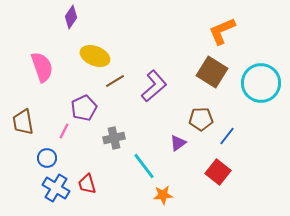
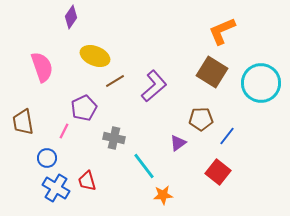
gray cross: rotated 25 degrees clockwise
red trapezoid: moved 3 px up
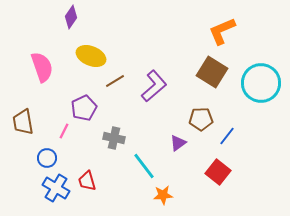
yellow ellipse: moved 4 px left
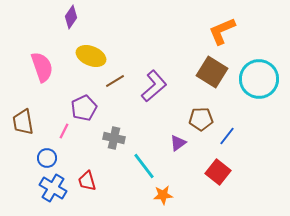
cyan circle: moved 2 px left, 4 px up
blue cross: moved 3 px left
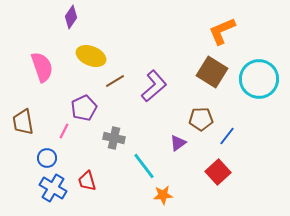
red square: rotated 10 degrees clockwise
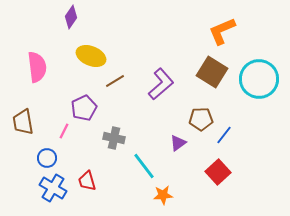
pink semicircle: moved 5 px left; rotated 12 degrees clockwise
purple L-shape: moved 7 px right, 2 px up
blue line: moved 3 px left, 1 px up
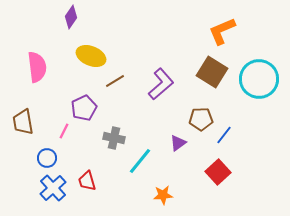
cyan line: moved 4 px left, 5 px up; rotated 76 degrees clockwise
blue cross: rotated 16 degrees clockwise
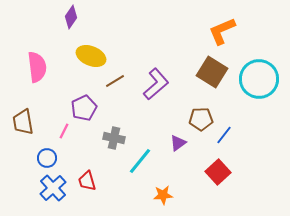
purple L-shape: moved 5 px left
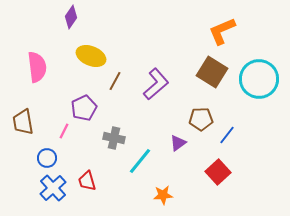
brown line: rotated 30 degrees counterclockwise
blue line: moved 3 px right
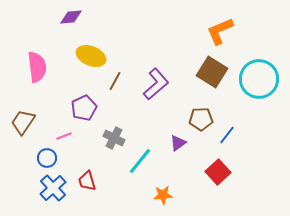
purple diamond: rotated 50 degrees clockwise
orange L-shape: moved 2 px left
brown trapezoid: rotated 44 degrees clockwise
pink line: moved 5 px down; rotated 42 degrees clockwise
gray cross: rotated 15 degrees clockwise
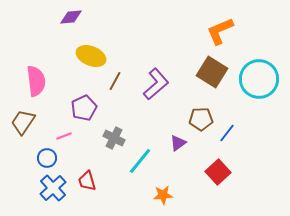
pink semicircle: moved 1 px left, 14 px down
blue line: moved 2 px up
